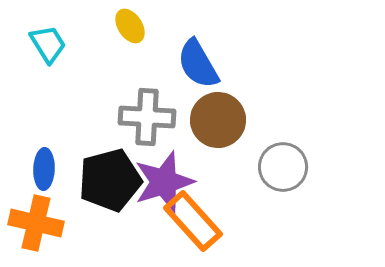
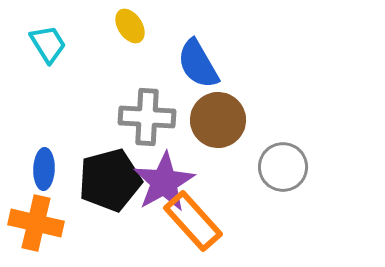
purple star: rotated 12 degrees counterclockwise
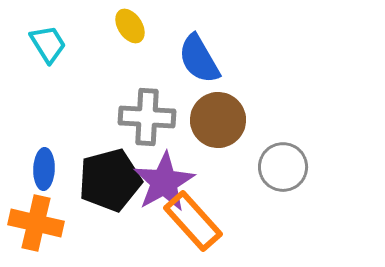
blue semicircle: moved 1 px right, 5 px up
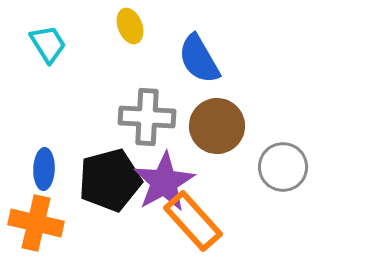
yellow ellipse: rotated 12 degrees clockwise
brown circle: moved 1 px left, 6 px down
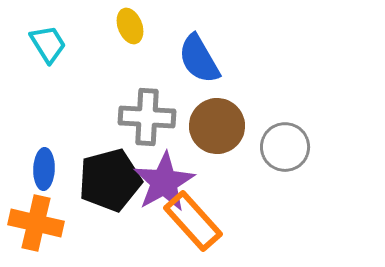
gray circle: moved 2 px right, 20 px up
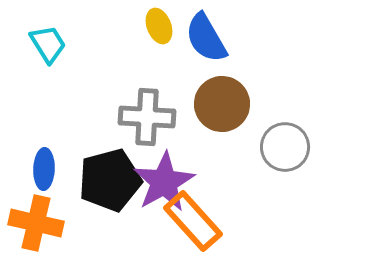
yellow ellipse: moved 29 px right
blue semicircle: moved 7 px right, 21 px up
brown circle: moved 5 px right, 22 px up
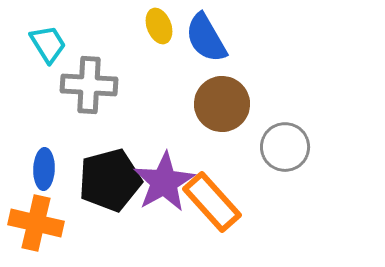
gray cross: moved 58 px left, 32 px up
orange rectangle: moved 19 px right, 19 px up
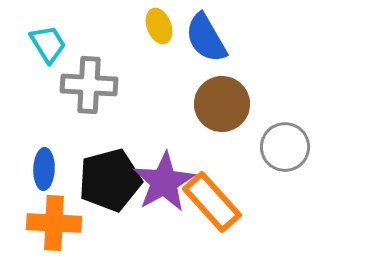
orange cross: moved 18 px right; rotated 10 degrees counterclockwise
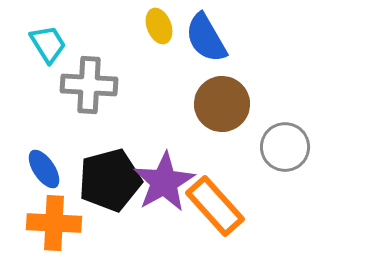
blue ellipse: rotated 36 degrees counterclockwise
orange rectangle: moved 3 px right, 4 px down
